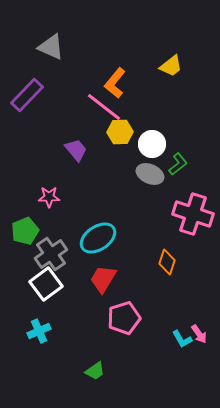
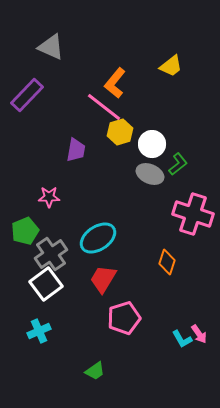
yellow hexagon: rotated 15 degrees counterclockwise
purple trapezoid: rotated 50 degrees clockwise
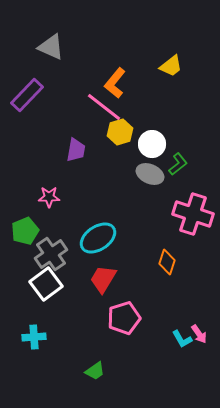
cyan cross: moved 5 px left, 6 px down; rotated 20 degrees clockwise
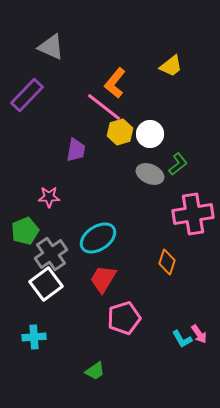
white circle: moved 2 px left, 10 px up
pink cross: rotated 27 degrees counterclockwise
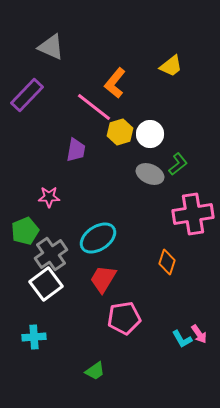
pink line: moved 10 px left
pink pentagon: rotated 8 degrees clockwise
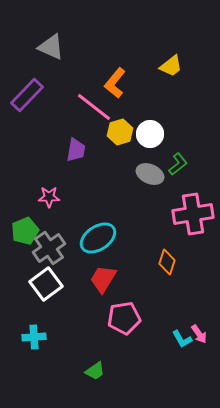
gray cross: moved 2 px left, 6 px up
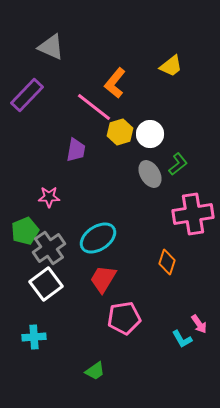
gray ellipse: rotated 36 degrees clockwise
pink arrow: moved 10 px up
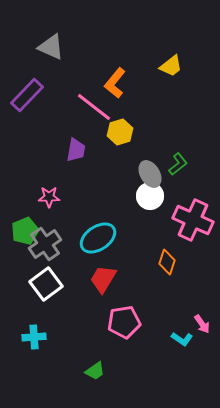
white circle: moved 62 px down
pink cross: moved 6 px down; rotated 33 degrees clockwise
gray cross: moved 4 px left, 4 px up
pink pentagon: moved 4 px down
pink arrow: moved 3 px right
cyan L-shape: rotated 25 degrees counterclockwise
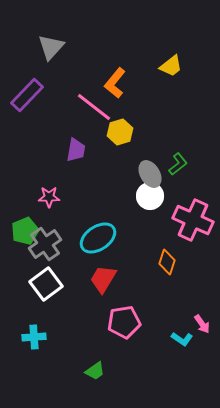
gray triangle: rotated 48 degrees clockwise
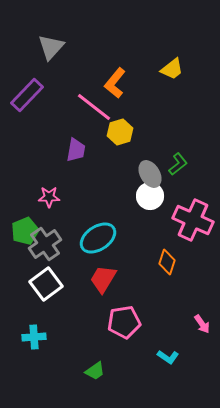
yellow trapezoid: moved 1 px right, 3 px down
cyan L-shape: moved 14 px left, 18 px down
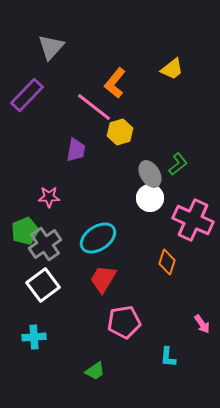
white circle: moved 2 px down
white square: moved 3 px left, 1 px down
cyan L-shape: rotated 60 degrees clockwise
